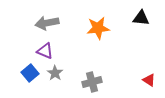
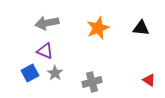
black triangle: moved 10 px down
orange star: rotated 15 degrees counterclockwise
blue square: rotated 12 degrees clockwise
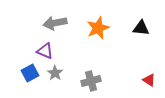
gray arrow: moved 8 px right
gray cross: moved 1 px left, 1 px up
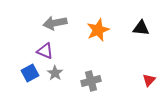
orange star: moved 2 px down
red triangle: rotated 40 degrees clockwise
